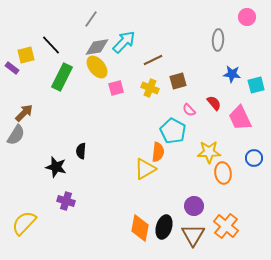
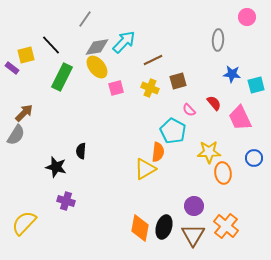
gray line: moved 6 px left
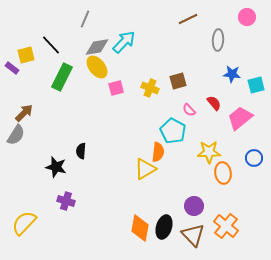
gray line: rotated 12 degrees counterclockwise
brown line: moved 35 px right, 41 px up
pink trapezoid: rotated 76 degrees clockwise
brown triangle: rotated 15 degrees counterclockwise
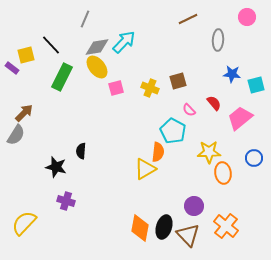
brown triangle: moved 5 px left
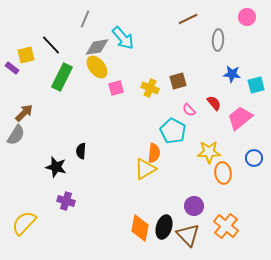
cyan arrow: moved 1 px left, 4 px up; rotated 95 degrees clockwise
orange semicircle: moved 4 px left, 1 px down
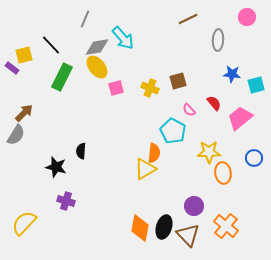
yellow square: moved 2 px left
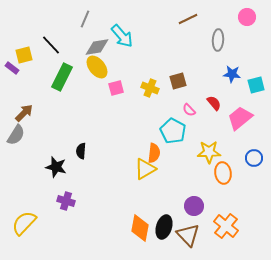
cyan arrow: moved 1 px left, 2 px up
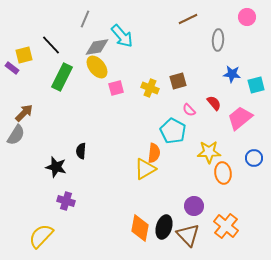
yellow semicircle: moved 17 px right, 13 px down
